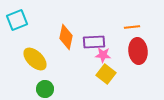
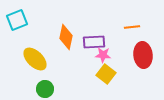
red ellipse: moved 5 px right, 4 px down
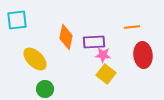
cyan square: rotated 15 degrees clockwise
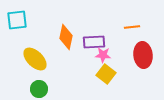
green circle: moved 6 px left
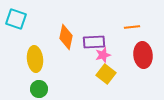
cyan square: moved 1 px left, 1 px up; rotated 25 degrees clockwise
pink star: rotated 21 degrees counterclockwise
yellow ellipse: rotated 40 degrees clockwise
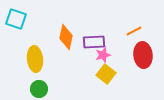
orange line: moved 2 px right, 4 px down; rotated 21 degrees counterclockwise
